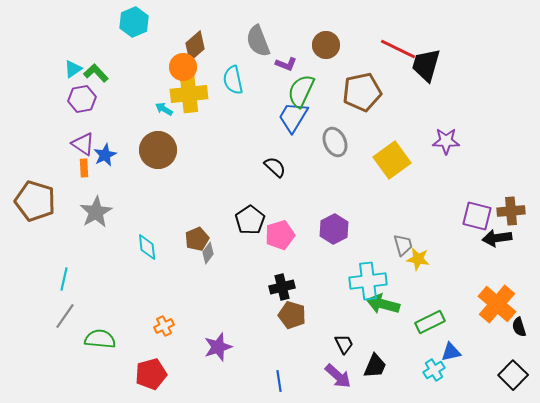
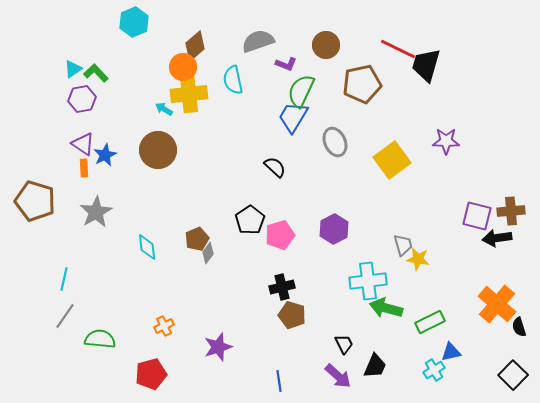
gray semicircle at (258, 41): rotated 92 degrees clockwise
brown pentagon at (362, 92): moved 8 px up
green arrow at (383, 304): moved 3 px right, 4 px down
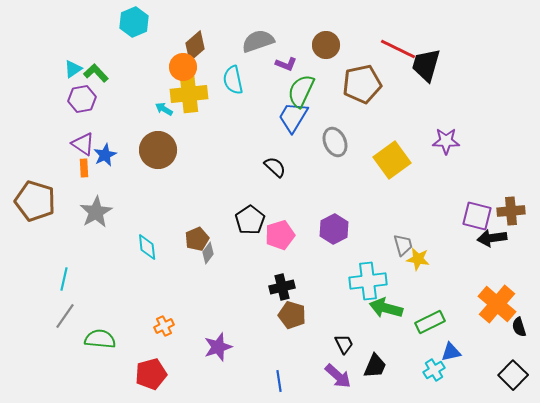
black arrow at (497, 238): moved 5 px left
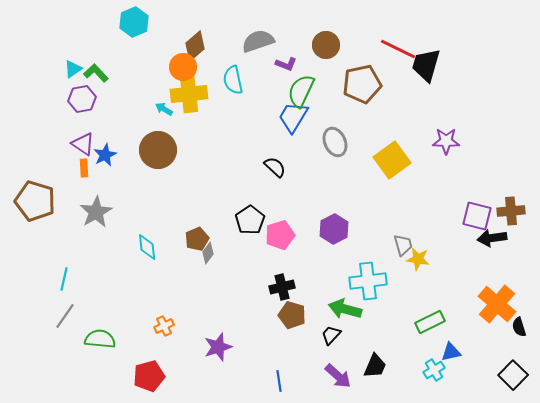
green arrow at (386, 308): moved 41 px left, 1 px down
black trapezoid at (344, 344): moved 13 px left, 9 px up; rotated 110 degrees counterclockwise
red pentagon at (151, 374): moved 2 px left, 2 px down
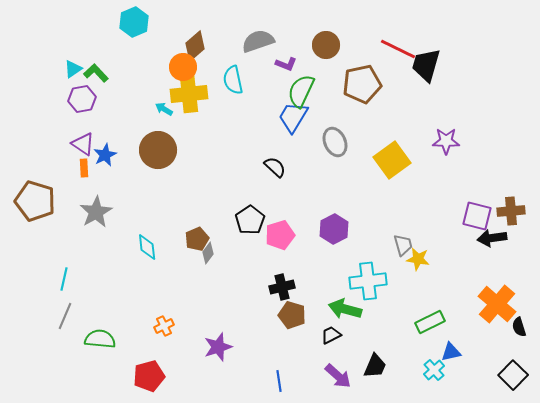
gray line at (65, 316): rotated 12 degrees counterclockwise
black trapezoid at (331, 335): rotated 20 degrees clockwise
cyan cross at (434, 370): rotated 10 degrees counterclockwise
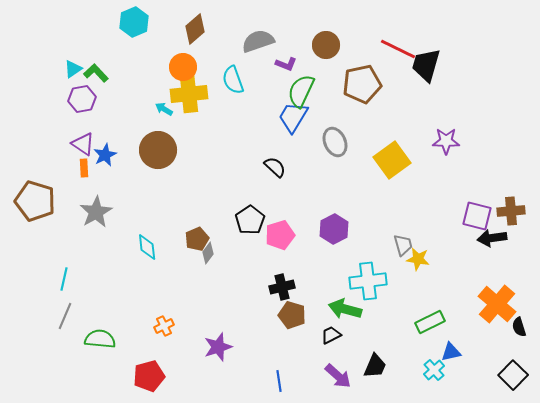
brown diamond at (195, 46): moved 17 px up
cyan semicircle at (233, 80): rotated 8 degrees counterclockwise
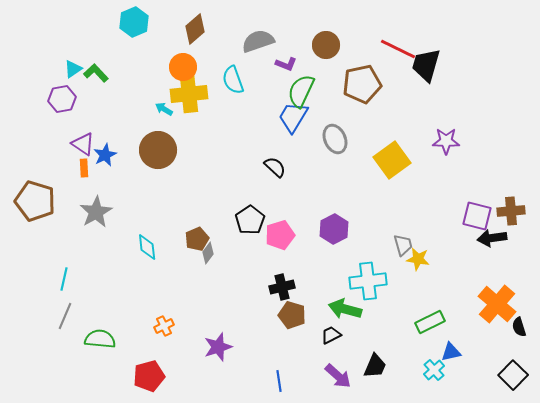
purple hexagon at (82, 99): moved 20 px left
gray ellipse at (335, 142): moved 3 px up
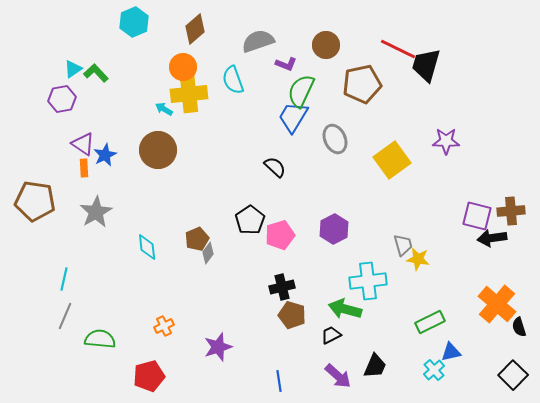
brown pentagon at (35, 201): rotated 9 degrees counterclockwise
